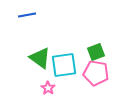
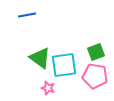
pink pentagon: moved 1 px left, 3 px down
pink star: rotated 16 degrees counterclockwise
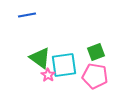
pink star: moved 13 px up; rotated 16 degrees clockwise
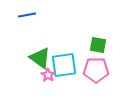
green square: moved 2 px right, 7 px up; rotated 30 degrees clockwise
pink pentagon: moved 1 px right, 6 px up; rotated 10 degrees counterclockwise
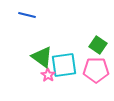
blue line: rotated 24 degrees clockwise
green square: rotated 24 degrees clockwise
green triangle: moved 2 px right, 1 px up
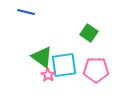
blue line: moved 1 px left, 3 px up
green square: moved 9 px left, 12 px up
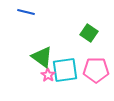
cyan square: moved 1 px right, 5 px down
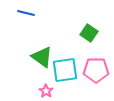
blue line: moved 1 px down
pink star: moved 2 px left, 16 px down
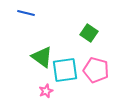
pink pentagon: rotated 15 degrees clockwise
pink star: rotated 16 degrees clockwise
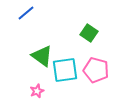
blue line: rotated 54 degrees counterclockwise
green triangle: moved 1 px up
pink star: moved 9 px left
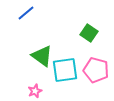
pink star: moved 2 px left
